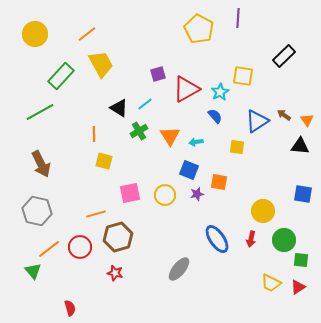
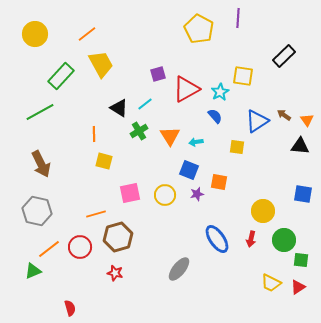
green triangle at (33, 271): rotated 48 degrees clockwise
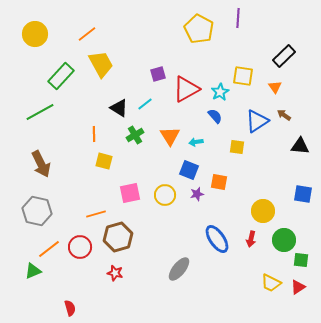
orange triangle at (307, 120): moved 32 px left, 33 px up
green cross at (139, 131): moved 4 px left, 4 px down
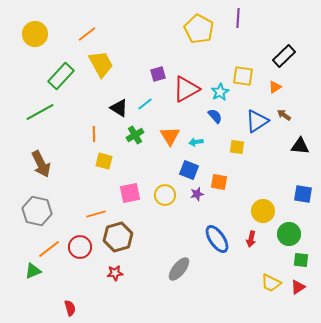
orange triangle at (275, 87): rotated 32 degrees clockwise
green circle at (284, 240): moved 5 px right, 6 px up
red star at (115, 273): rotated 21 degrees counterclockwise
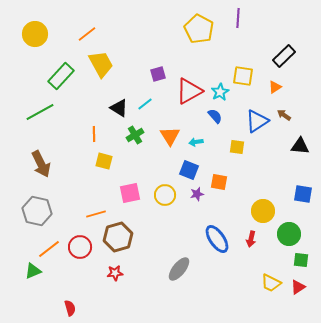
red triangle at (186, 89): moved 3 px right, 2 px down
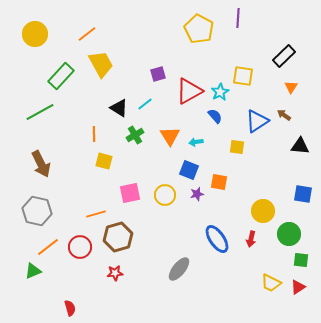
orange triangle at (275, 87): moved 16 px right; rotated 24 degrees counterclockwise
orange line at (49, 249): moved 1 px left, 2 px up
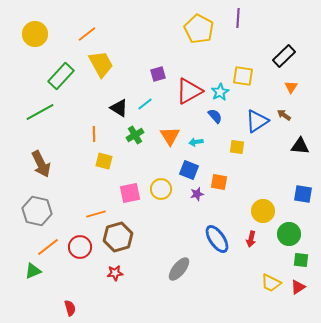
yellow circle at (165, 195): moved 4 px left, 6 px up
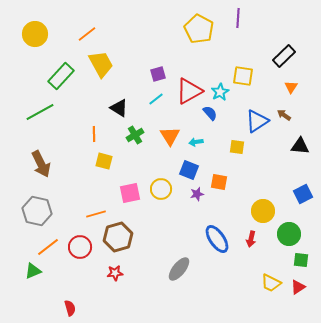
cyan line at (145, 104): moved 11 px right, 5 px up
blue semicircle at (215, 116): moved 5 px left, 3 px up
blue square at (303, 194): rotated 36 degrees counterclockwise
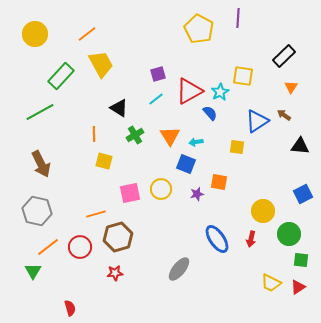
blue square at (189, 170): moved 3 px left, 6 px up
green triangle at (33, 271): rotated 36 degrees counterclockwise
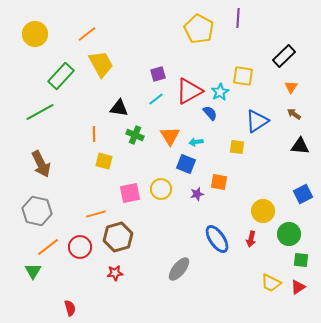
black triangle at (119, 108): rotated 24 degrees counterclockwise
brown arrow at (284, 115): moved 10 px right, 1 px up
green cross at (135, 135): rotated 36 degrees counterclockwise
